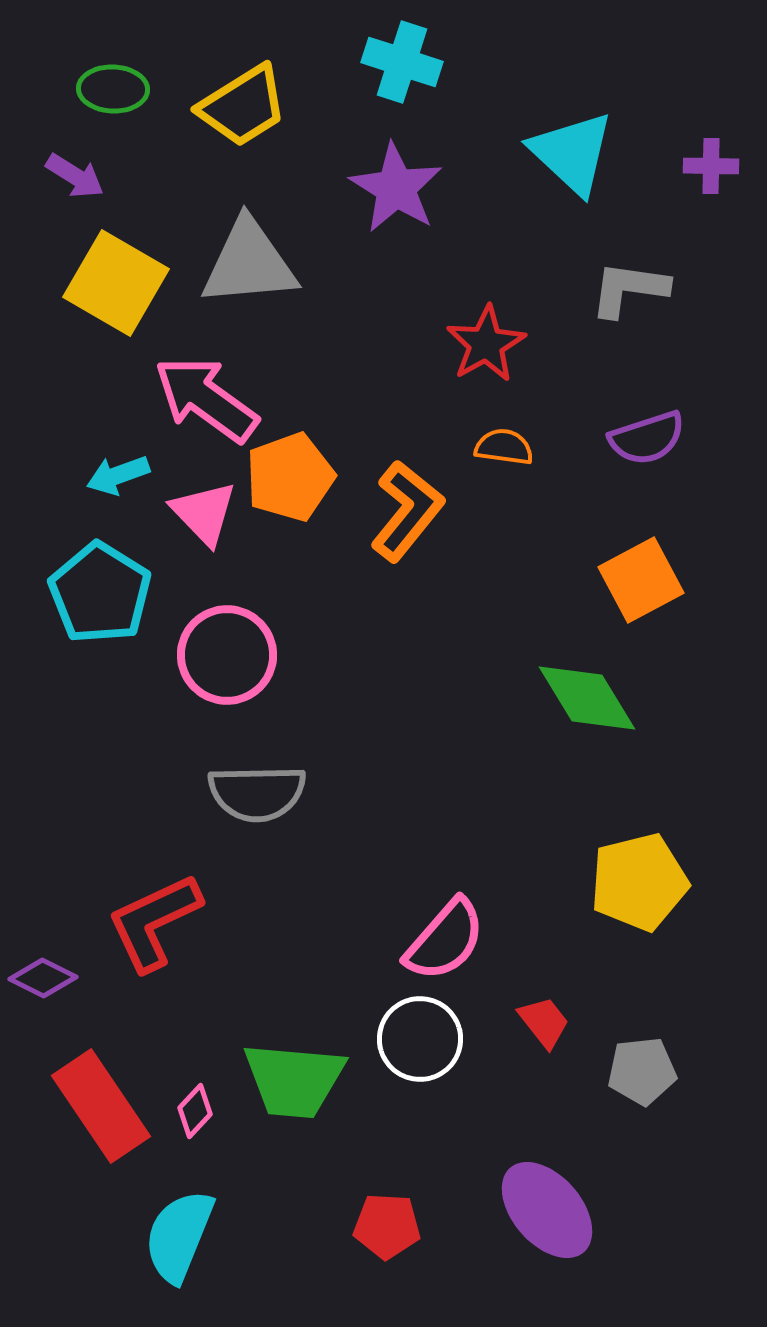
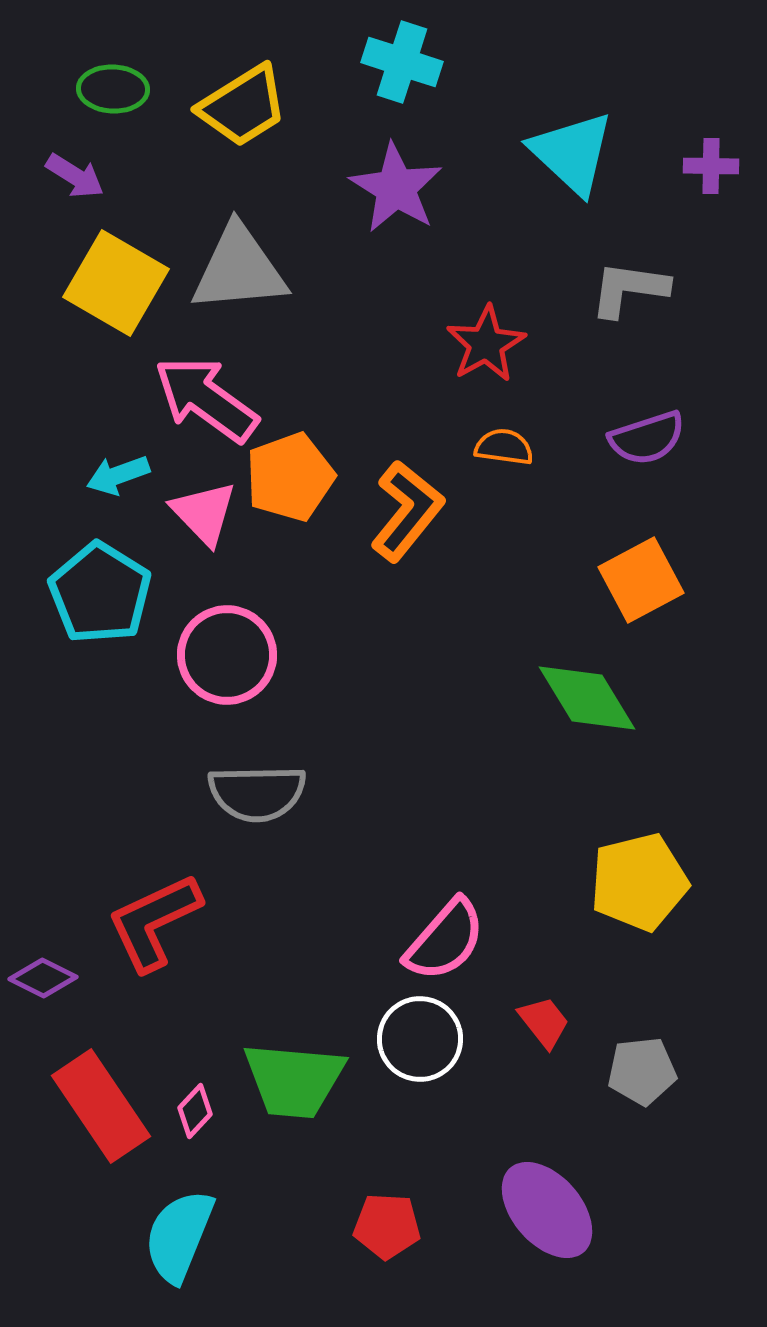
gray triangle: moved 10 px left, 6 px down
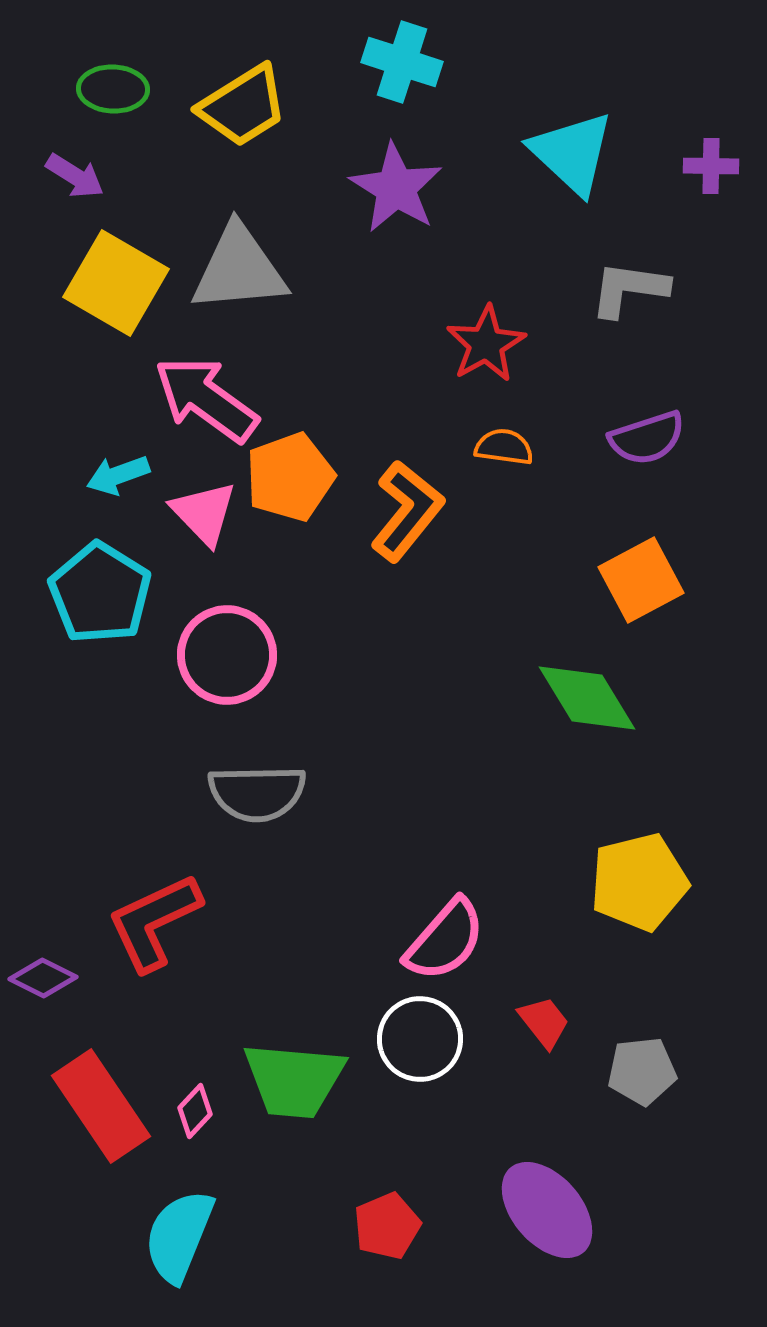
red pentagon: rotated 26 degrees counterclockwise
